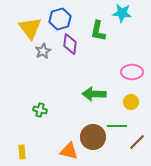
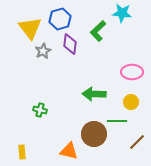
green L-shape: rotated 35 degrees clockwise
green line: moved 5 px up
brown circle: moved 1 px right, 3 px up
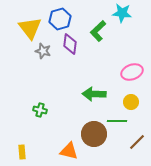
gray star: rotated 28 degrees counterclockwise
pink ellipse: rotated 20 degrees counterclockwise
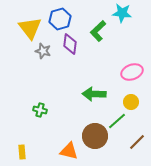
green line: rotated 42 degrees counterclockwise
brown circle: moved 1 px right, 2 px down
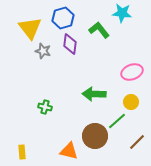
blue hexagon: moved 3 px right, 1 px up
green L-shape: moved 1 px right, 1 px up; rotated 95 degrees clockwise
green cross: moved 5 px right, 3 px up
